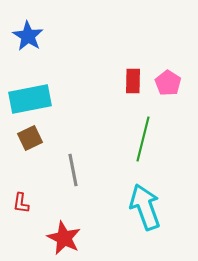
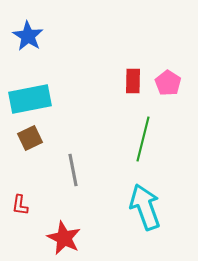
red L-shape: moved 1 px left, 2 px down
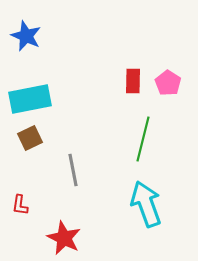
blue star: moved 2 px left; rotated 8 degrees counterclockwise
cyan arrow: moved 1 px right, 3 px up
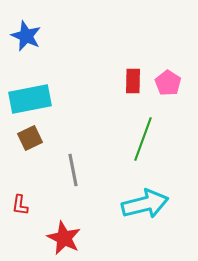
green line: rotated 6 degrees clockwise
cyan arrow: moved 1 px left; rotated 96 degrees clockwise
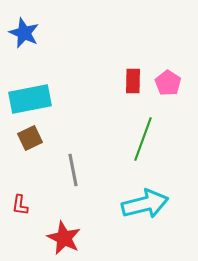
blue star: moved 2 px left, 3 px up
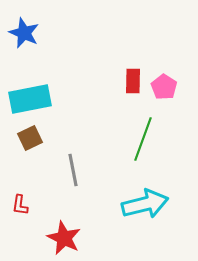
pink pentagon: moved 4 px left, 4 px down
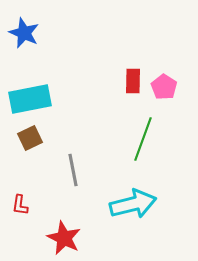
cyan arrow: moved 12 px left
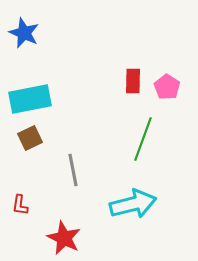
pink pentagon: moved 3 px right
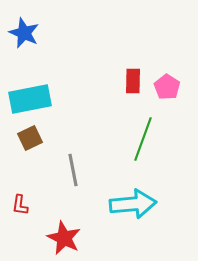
cyan arrow: rotated 9 degrees clockwise
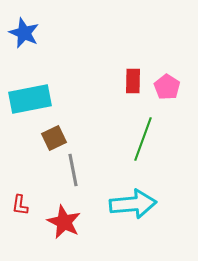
brown square: moved 24 px right
red star: moved 16 px up
